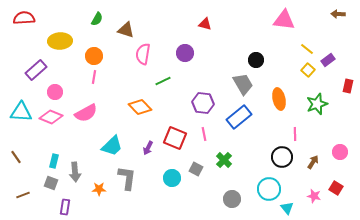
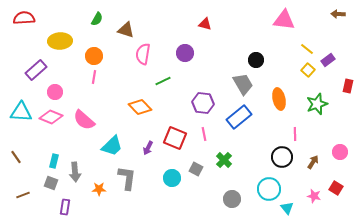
pink semicircle at (86, 113): moved 2 px left, 7 px down; rotated 70 degrees clockwise
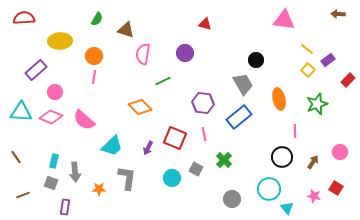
red rectangle at (348, 86): moved 6 px up; rotated 32 degrees clockwise
pink line at (295, 134): moved 3 px up
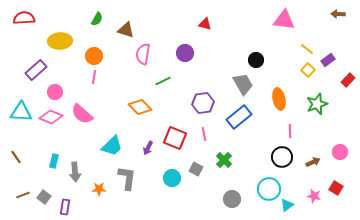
purple hexagon at (203, 103): rotated 15 degrees counterclockwise
pink semicircle at (84, 120): moved 2 px left, 6 px up
pink line at (295, 131): moved 5 px left
brown arrow at (313, 162): rotated 32 degrees clockwise
gray square at (51, 183): moved 7 px left, 14 px down; rotated 16 degrees clockwise
cyan triangle at (287, 208): moved 3 px up; rotated 32 degrees clockwise
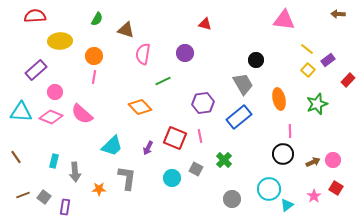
red semicircle at (24, 18): moved 11 px right, 2 px up
pink line at (204, 134): moved 4 px left, 2 px down
pink circle at (340, 152): moved 7 px left, 8 px down
black circle at (282, 157): moved 1 px right, 3 px up
pink star at (314, 196): rotated 24 degrees clockwise
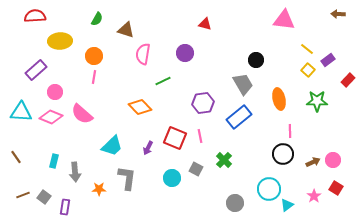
green star at (317, 104): moved 3 px up; rotated 20 degrees clockwise
gray circle at (232, 199): moved 3 px right, 4 px down
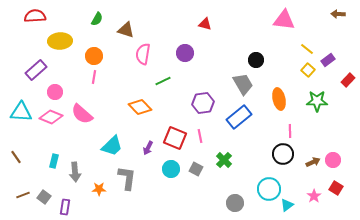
cyan circle at (172, 178): moved 1 px left, 9 px up
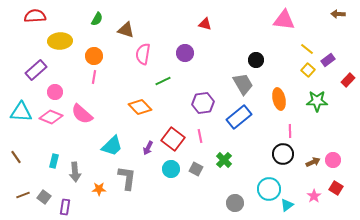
red square at (175, 138): moved 2 px left, 1 px down; rotated 15 degrees clockwise
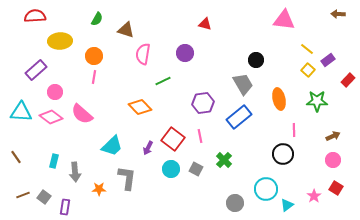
pink diamond at (51, 117): rotated 15 degrees clockwise
pink line at (290, 131): moved 4 px right, 1 px up
brown arrow at (313, 162): moved 20 px right, 26 px up
cyan circle at (269, 189): moved 3 px left
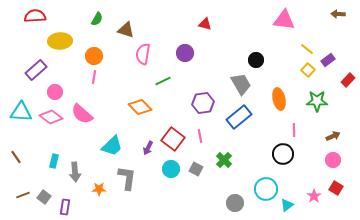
gray trapezoid at (243, 84): moved 2 px left
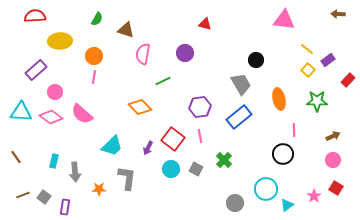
purple hexagon at (203, 103): moved 3 px left, 4 px down
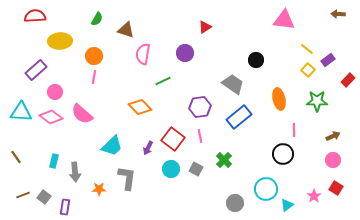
red triangle at (205, 24): moved 3 px down; rotated 48 degrees counterclockwise
gray trapezoid at (241, 84): moved 8 px left; rotated 25 degrees counterclockwise
